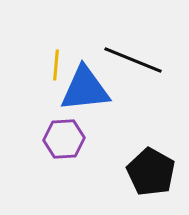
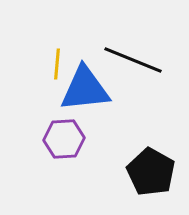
yellow line: moved 1 px right, 1 px up
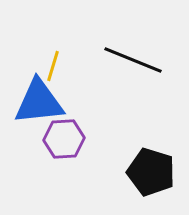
yellow line: moved 4 px left, 2 px down; rotated 12 degrees clockwise
blue triangle: moved 46 px left, 13 px down
black pentagon: rotated 12 degrees counterclockwise
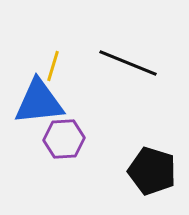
black line: moved 5 px left, 3 px down
black pentagon: moved 1 px right, 1 px up
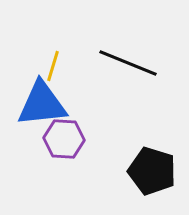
blue triangle: moved 3 px right, 2 px down
purple hexagon: rotated 6 degrees clockwise
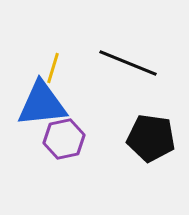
yellow line: moved 2 px down
purple hexagon: rotated 15 degrees counterclockwise
black pentagon: moved 1 px left, 33 px up; rotated 9 degrees counterclockwise
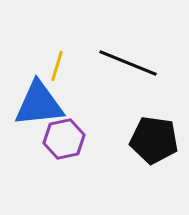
yellow line: moved 4 px right, 2 px up
blue triangle: moved 3 px left
black pentagon: moved 3 px right, 2 px down
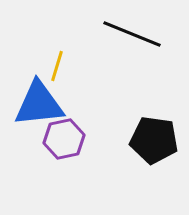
black line: moved 4 px right, 29 px up
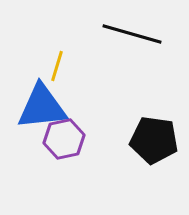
black line: rotated 6 degrees counterclockwise
blue triangle: moved 3 px right, 3 px down
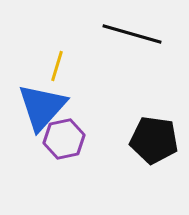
blue triangle: rotated 42 degrees counterclockwise
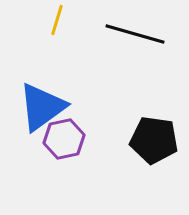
black line: moved 3 px right
yellow line: moved 46 px up
blue triangle: rotated 12 degrees clockwise
